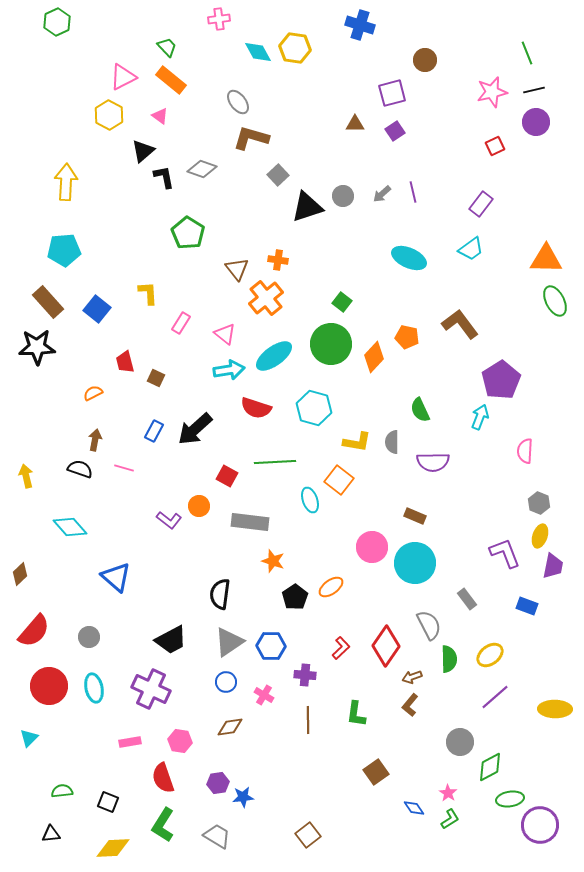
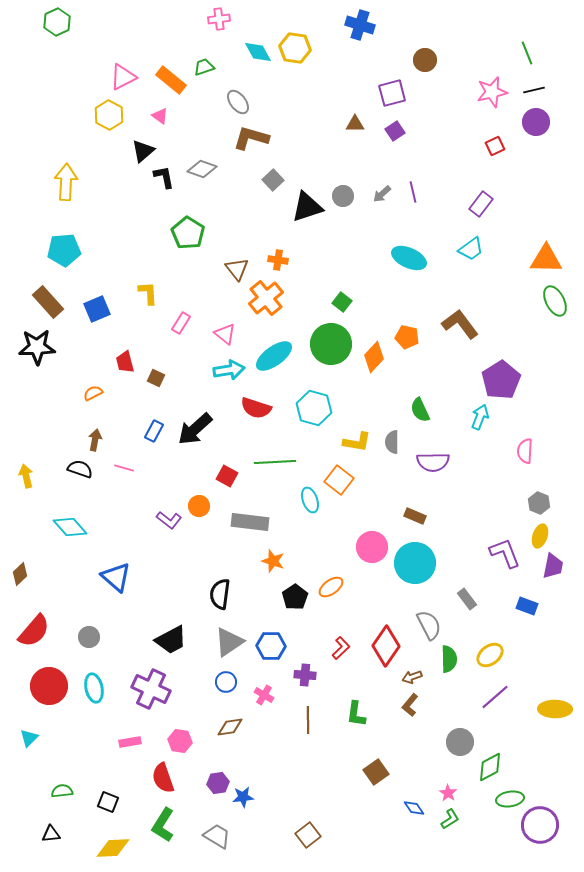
green trapezoid at (167, 47): moved 37 px right, 20 px down; rotated 65 degrees counterclockwise
gray square at (278, 175): moved 5 px left, 5 px down
blue square at (97, 309): rotated 28 degrees clockwise
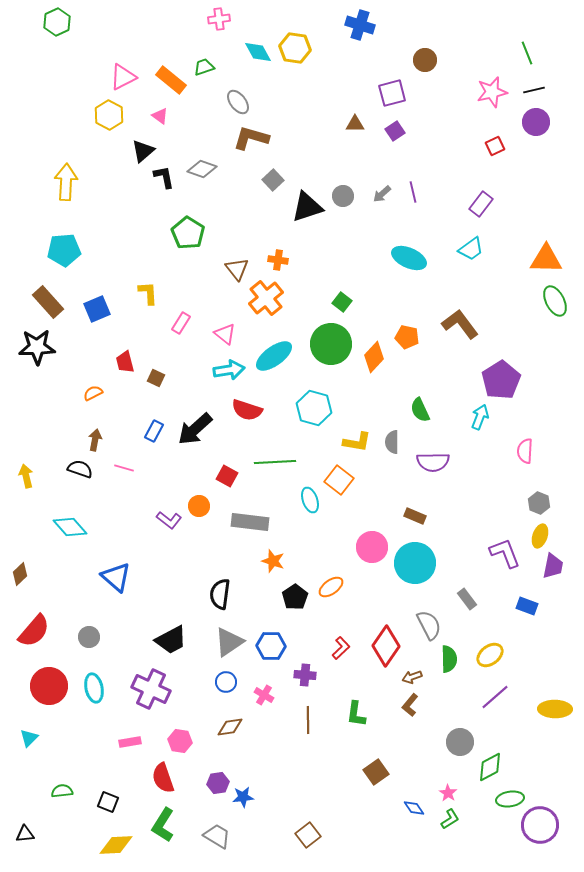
red semicircle at (256, 408): moved 9 px left, 2 px down
black triangle at (51, 834): moved 26 px left
yellow diamond at (113, 848): moved 3 px right, 3 px up
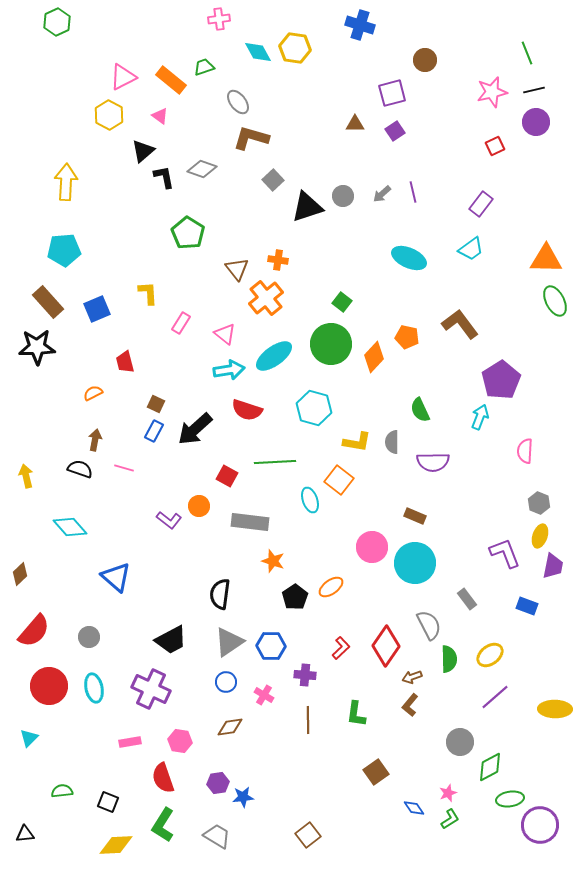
brown square at (156, 378): moved 26 px down
pink star at (448, 793): rotated 18 degrees clockwise
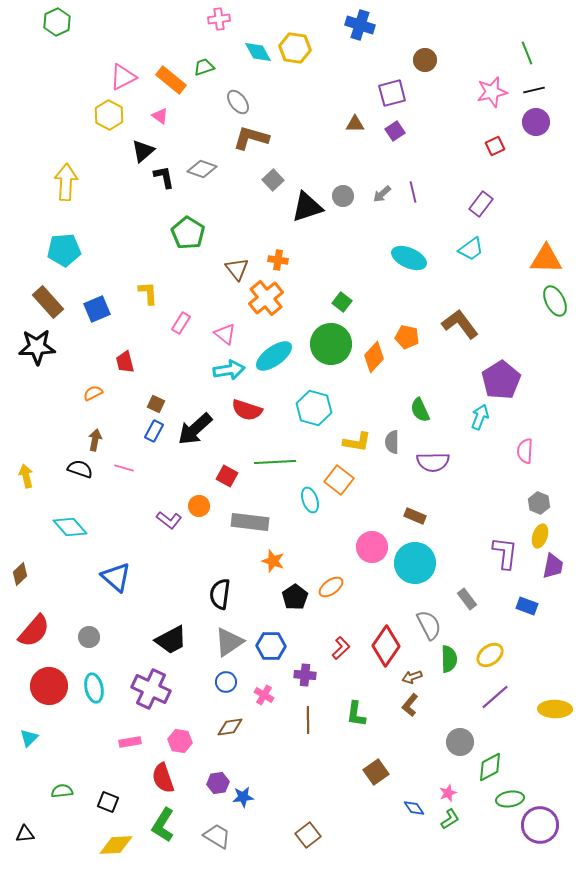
purple L-shape at (505, 553): rotated 28 degrees clockwise
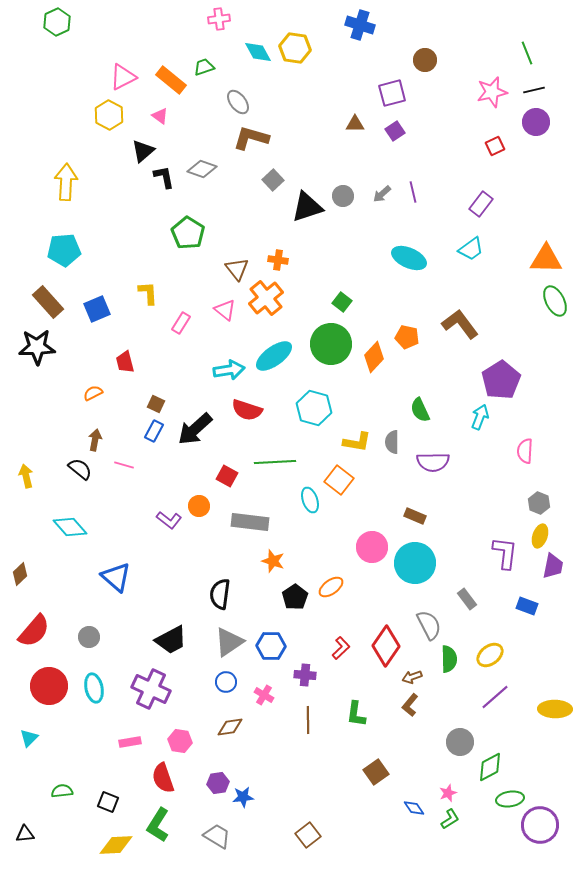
pink triangle at (225, 334): moved 24 px up
pink line at (124, 468): moved 3 px up
black semicircle at (80, 469): rotated 20 degrees clockwise
green L-shape at (163, 825): moved 5 px left
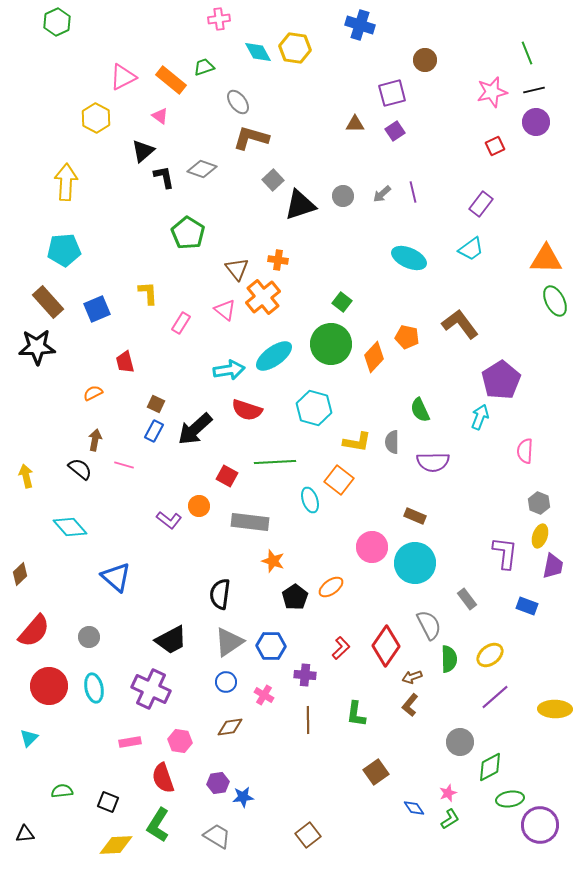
yellow hexagon at (109, 115): moved 13 px left, 3 px down
black triangle at (307, 207): moved 7 px left, 2 px up
orange cross at (266, 298): moved 3 px left, 1 px up
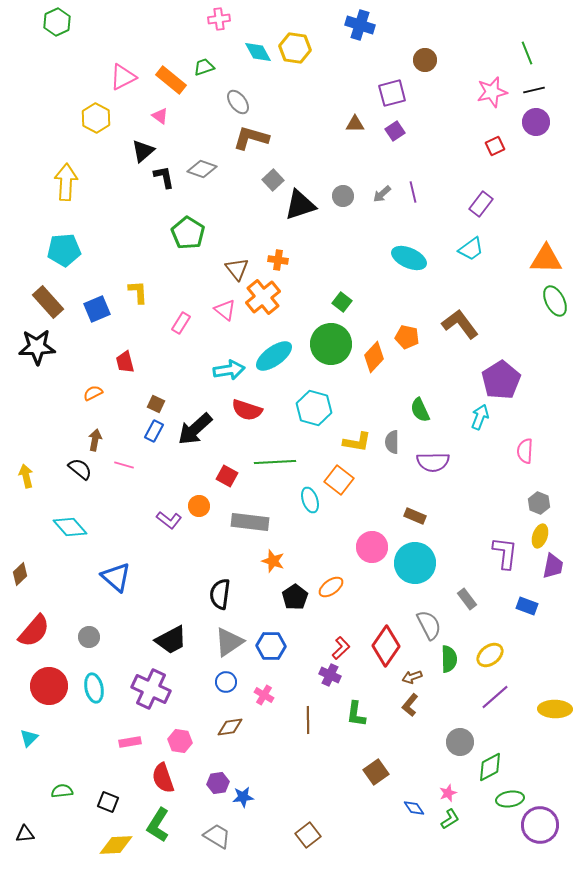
yellow L-shape at (148, 293): moved 10 px left, 1 px up
purple cross at (305, 675): moved 25 px right; rotated 20 degrees clockwise
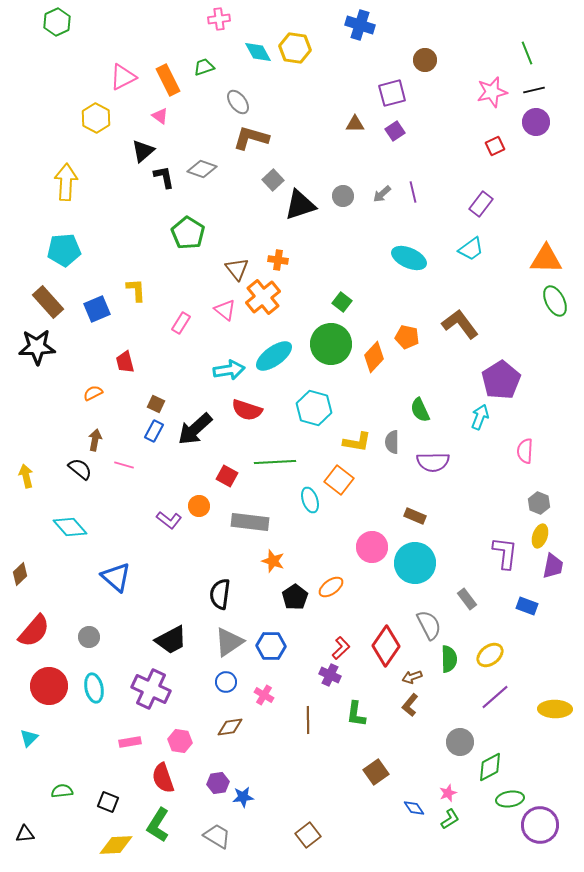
orange rectangle at (171, 80): moved 3 px left; rotated 24 degrees clockwise
yellow L-shape at (138, 292): moved 2 px left, 2 px up
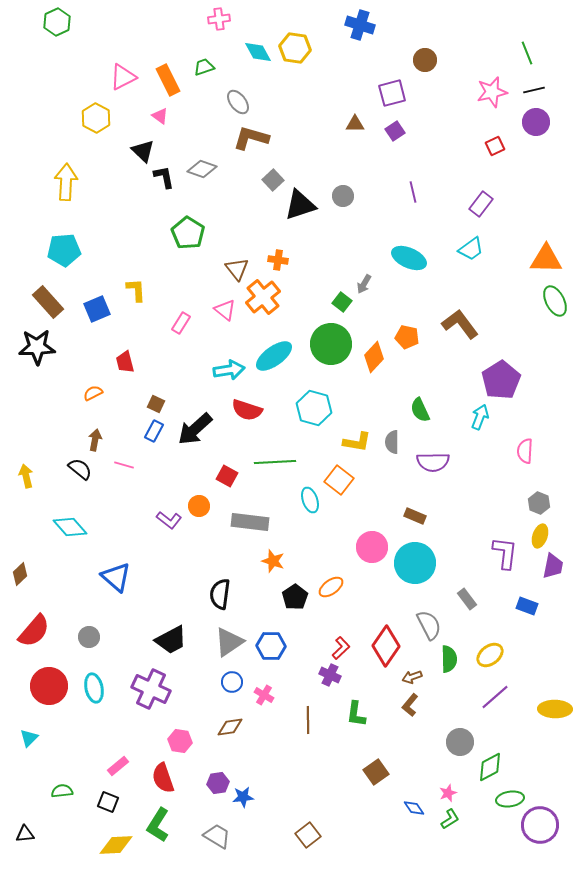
black triangle at (143, 151): rotated 35 degrees counterclockwise
gray arrow at (382, 194): moved 18 px left, 90 px down; rotated 18 degrees counterclockwise
blue circle at (226, 682): moved 6 px right
pink rectangle at (130, 742): moved 12 px left, 24 px down; rotated 30 degrees counterclockwise
